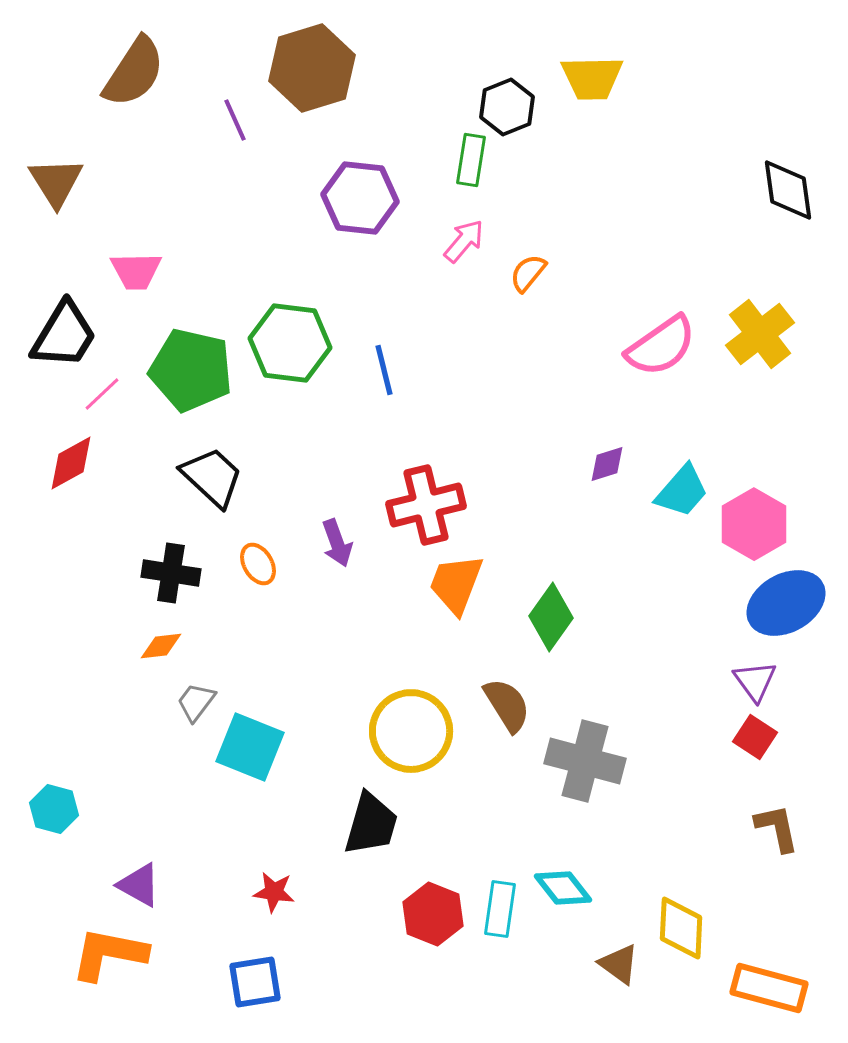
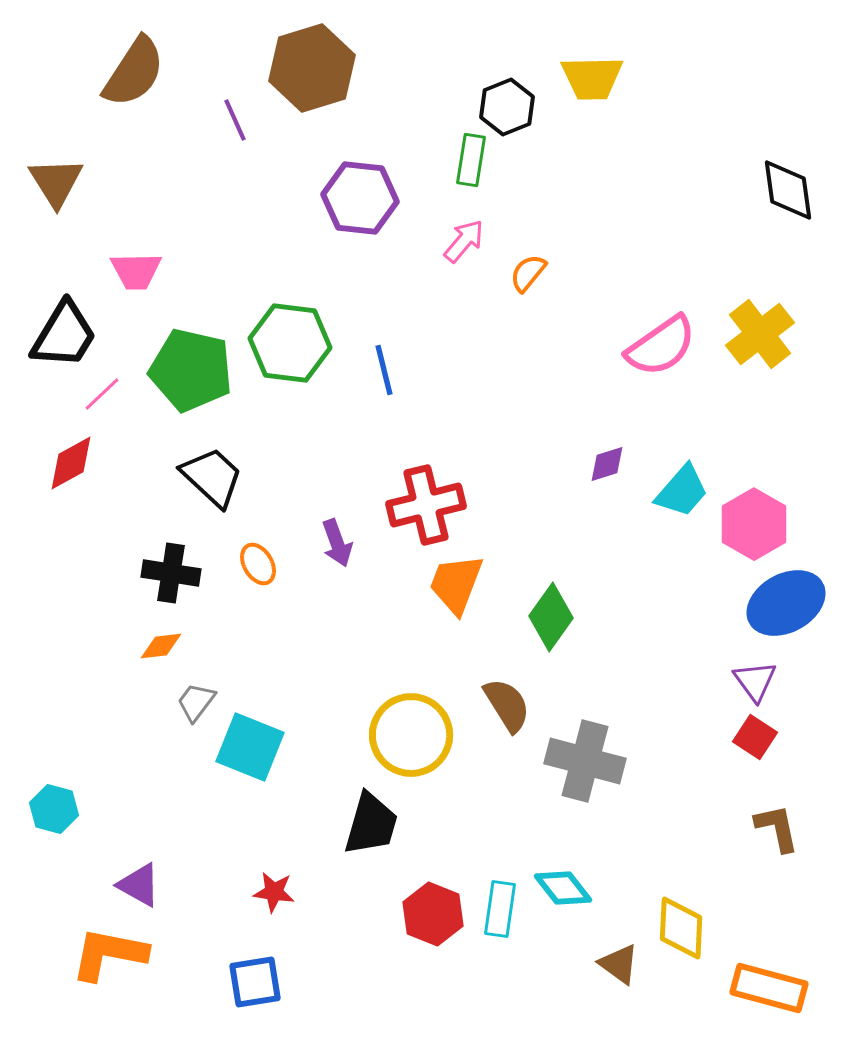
yellow circle at (411, 731): moved 4 px down
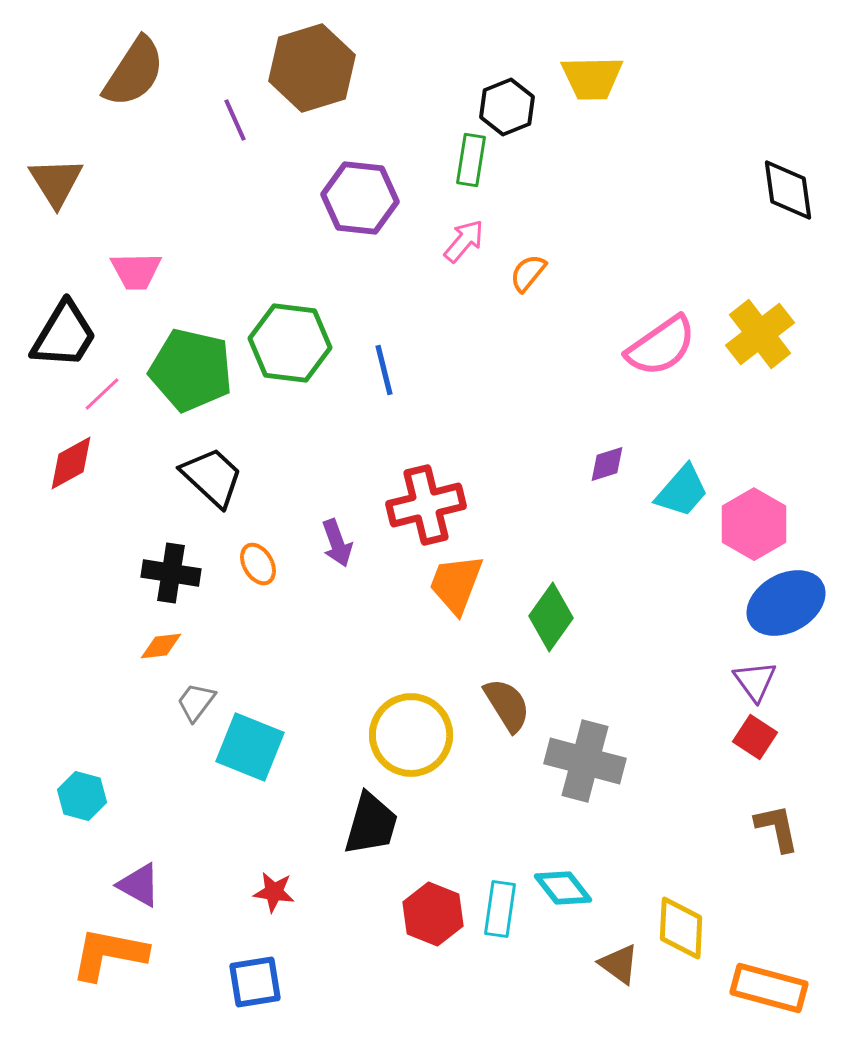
cyan hexagon at (54, 809): moved 28 px right, 13 px up
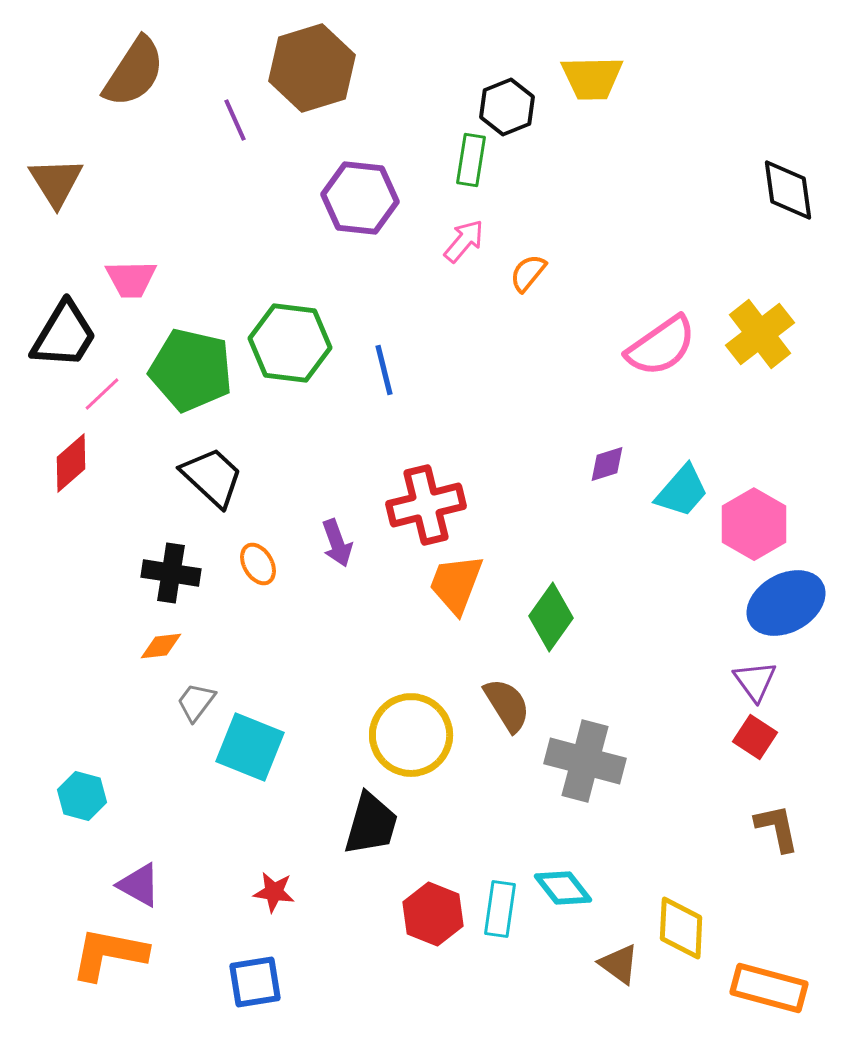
pink trapezoid at (136, 271): moved 5 px left, 8 px down
red diamond at (71, 463): rotated 12 degrees counterclockwise
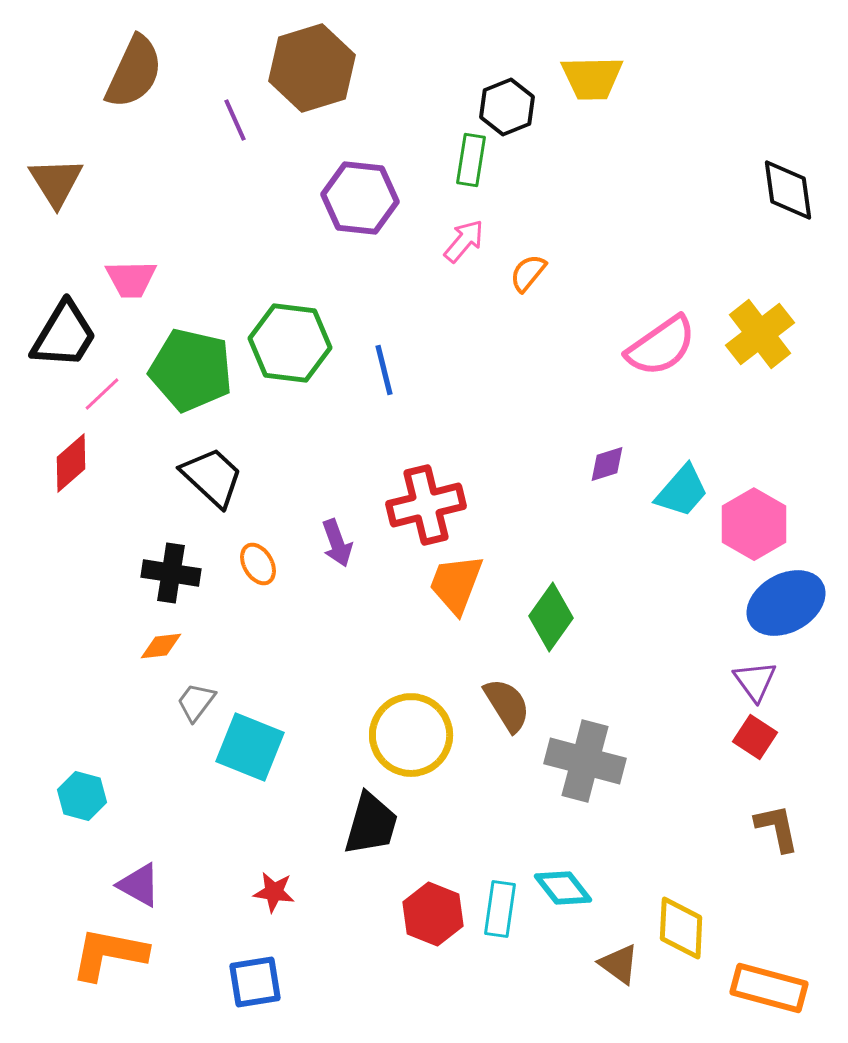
brown semicircle at (134, 72): rotated 8 degrees counterclockwise
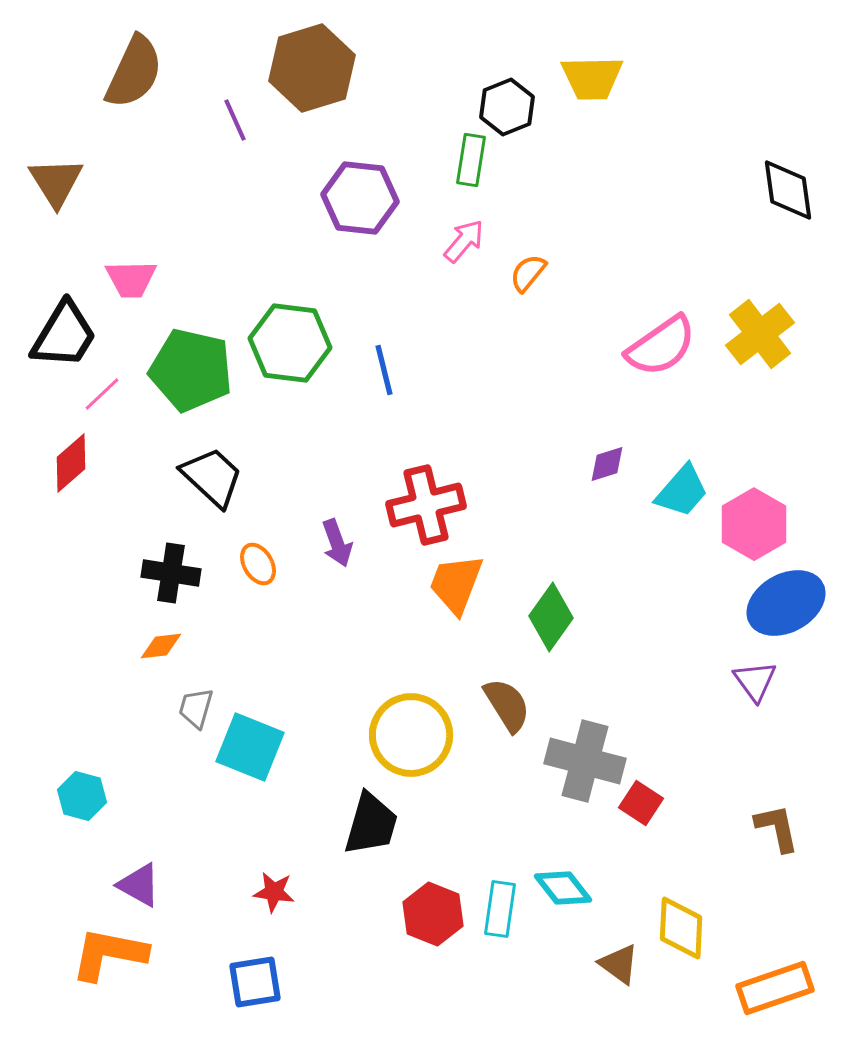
gray trapezoid at (196, 702): moved 6 px down; rotated 21 degrees counterclockwise
red square at (755, 737): moved 114 px left, 66 px down
orange rectangle at (769, 988): moved 6 px right; rotated 34 degrees counterclockwise
